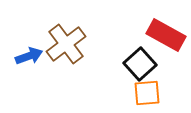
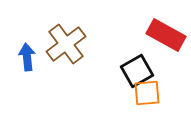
blue arrow: moved 2 px left, 1 px down; rotated 76 degrees counterclockwise
black square: moved 3 px left, 7 px down; rotated 12 degrees clockwise
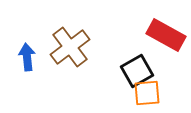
brown cross: moved 4 px right, 3 px down
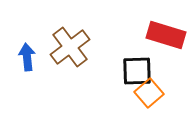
red rectangle: rotated 12 degrees counterclockwise
black square: rotated 28 degrees clockwise
orange square: moved 2 px right; rotated 36 degrees counterclockwise
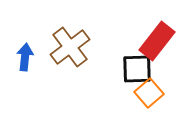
red rectangle: moved 9 px left, 6 px down; rotated 69 degrees counterclockwise
blue arrow: moved 2 px left; rotated 12 degrees clockwise
black square: moved 2 px up
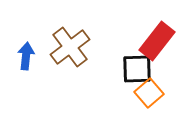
blue arrow: moved 1 px right, 1 px up
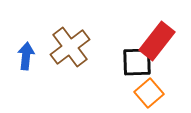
black square: moved 7 px up
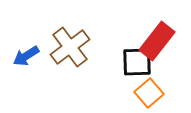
blue arrow: rotated 128 degrees counterclockwise
